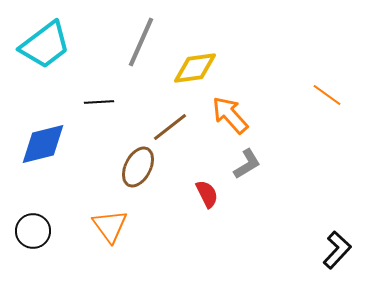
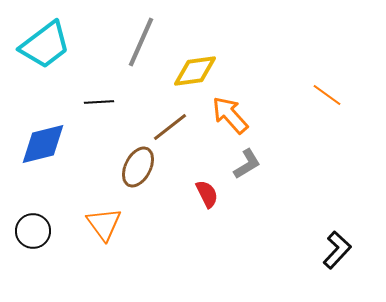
yellow diamond: moved 3 px down
orange triangle: moved 6 px left, 2 px up
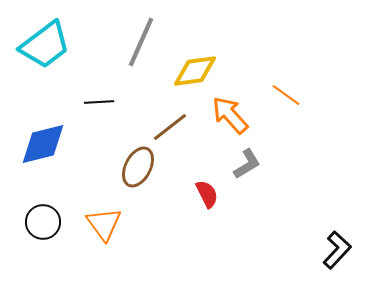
orange line: moved 41 px left
black circle: moved 10 px right, 9 px up
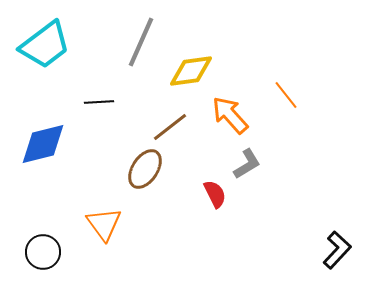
yellow diamond: moved 4 px left
orange line: rotated 16 degrees clockwise
brown ellipse: moved 7 px right, 2 px down; rotated 6 degrees clockwise
red semicircle: moved 8 px right
black circle: moved 30 px down
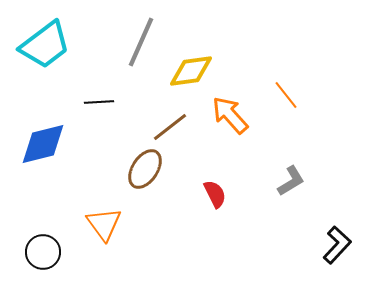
gray L-shape: moved 44 px right, 17 px down
black L-shape: moved 5 px up
